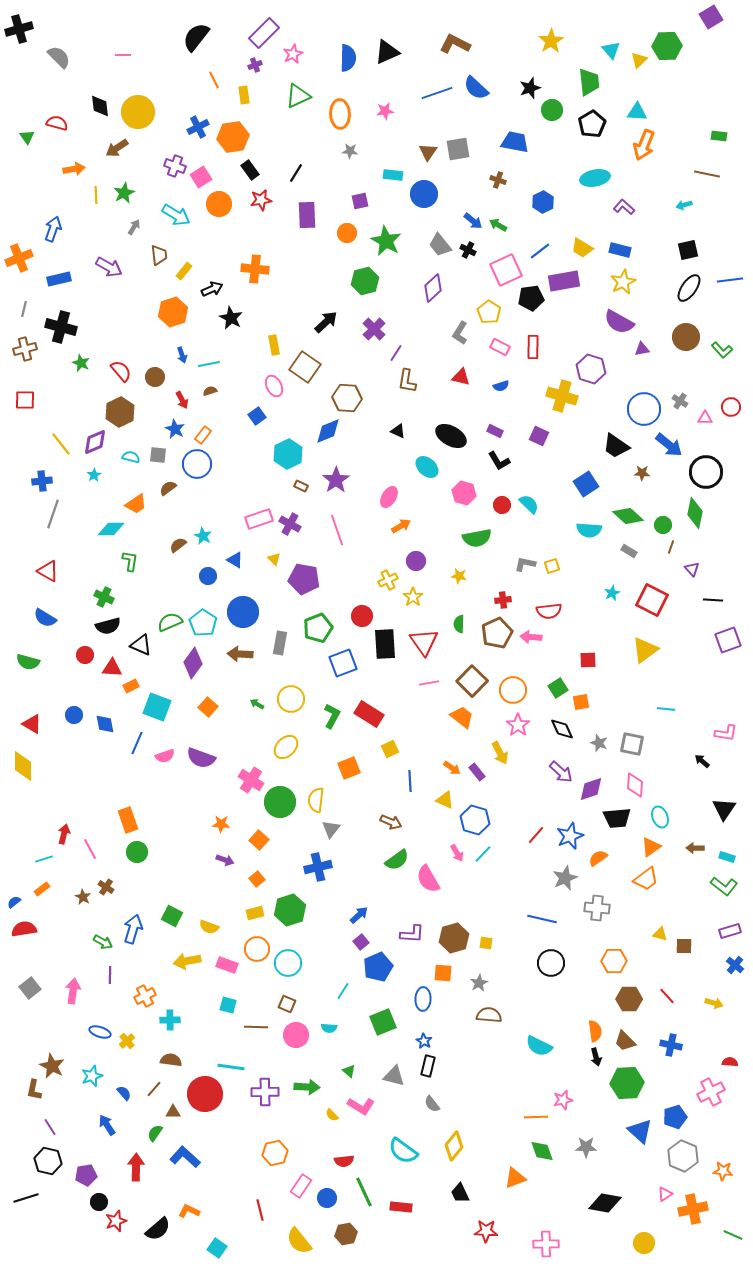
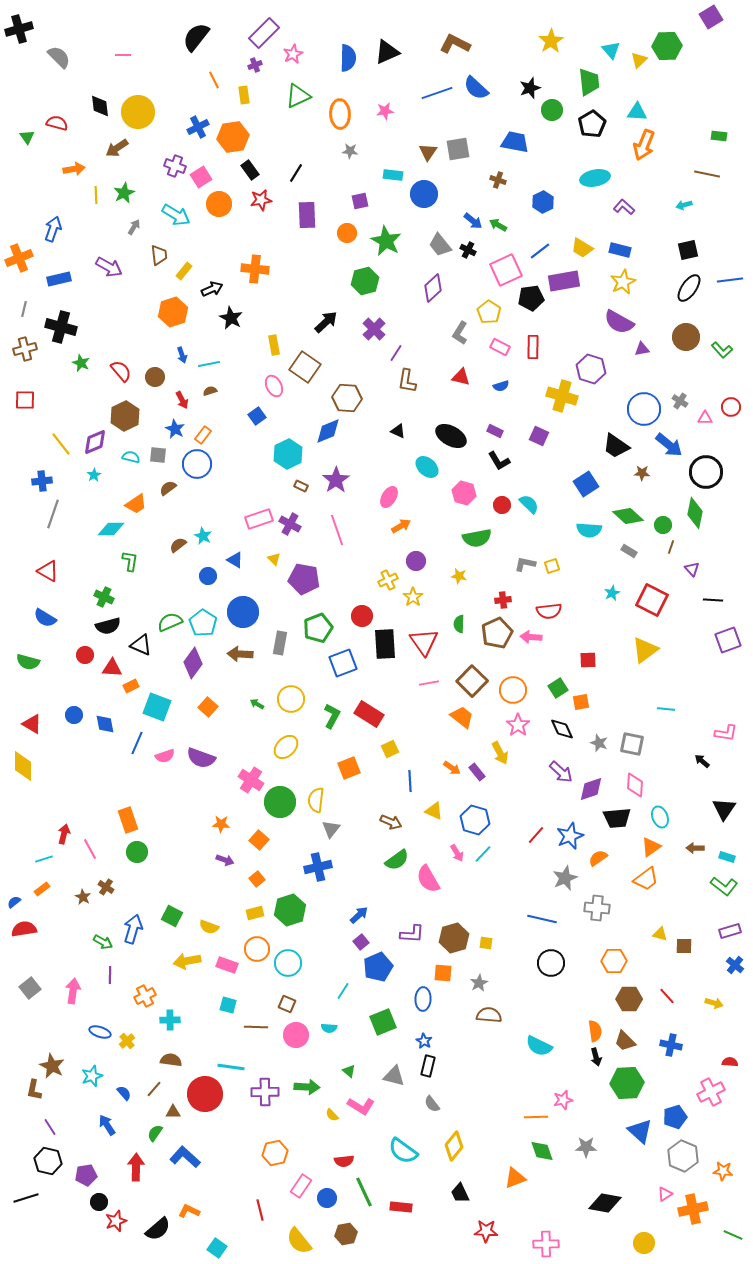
brown hexagon at (120, 412): moved 5 px right, 4 px down
yellow triangle at (445, 800): moved 11 px left, 11 px down
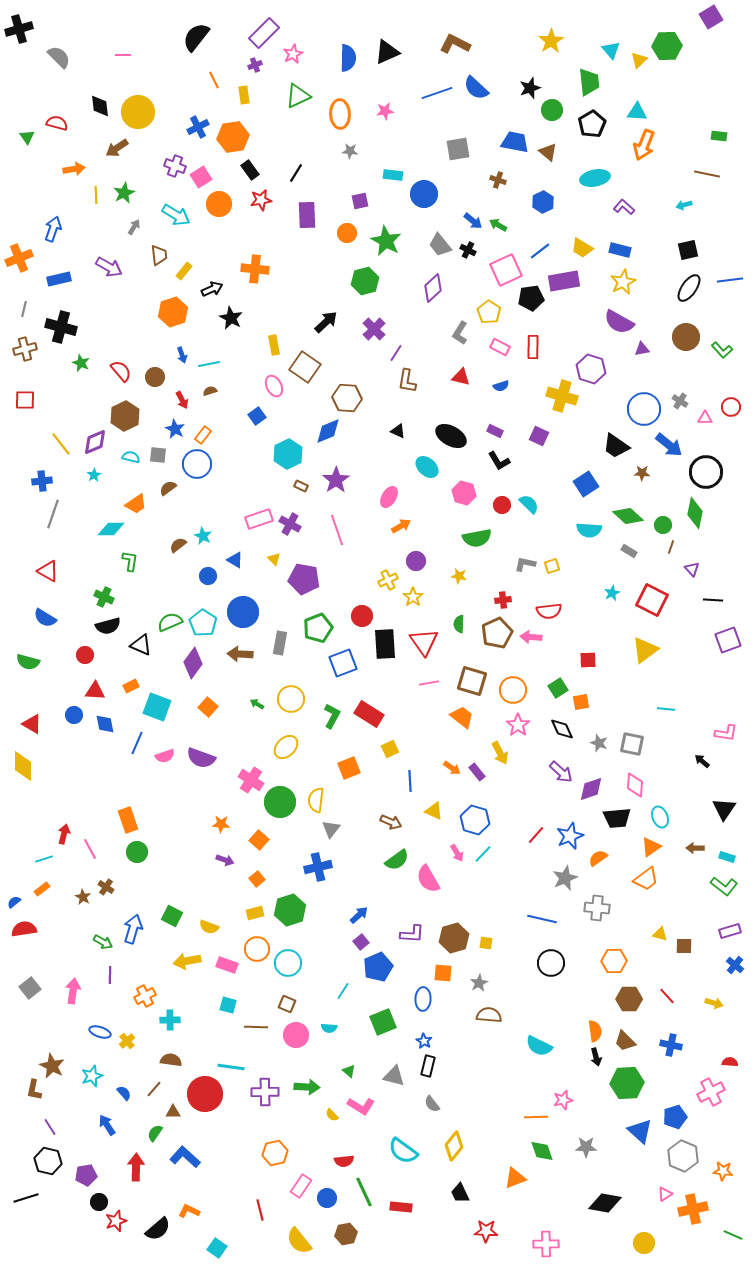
brown triangle at (428, 152): moved 120 px right; rotated 24 degrees counterclockwise
red triangle at (112, 668): moved 17 px left, 23 px down
brown square at (472, 681): rotated 28 degrees counterclockwise
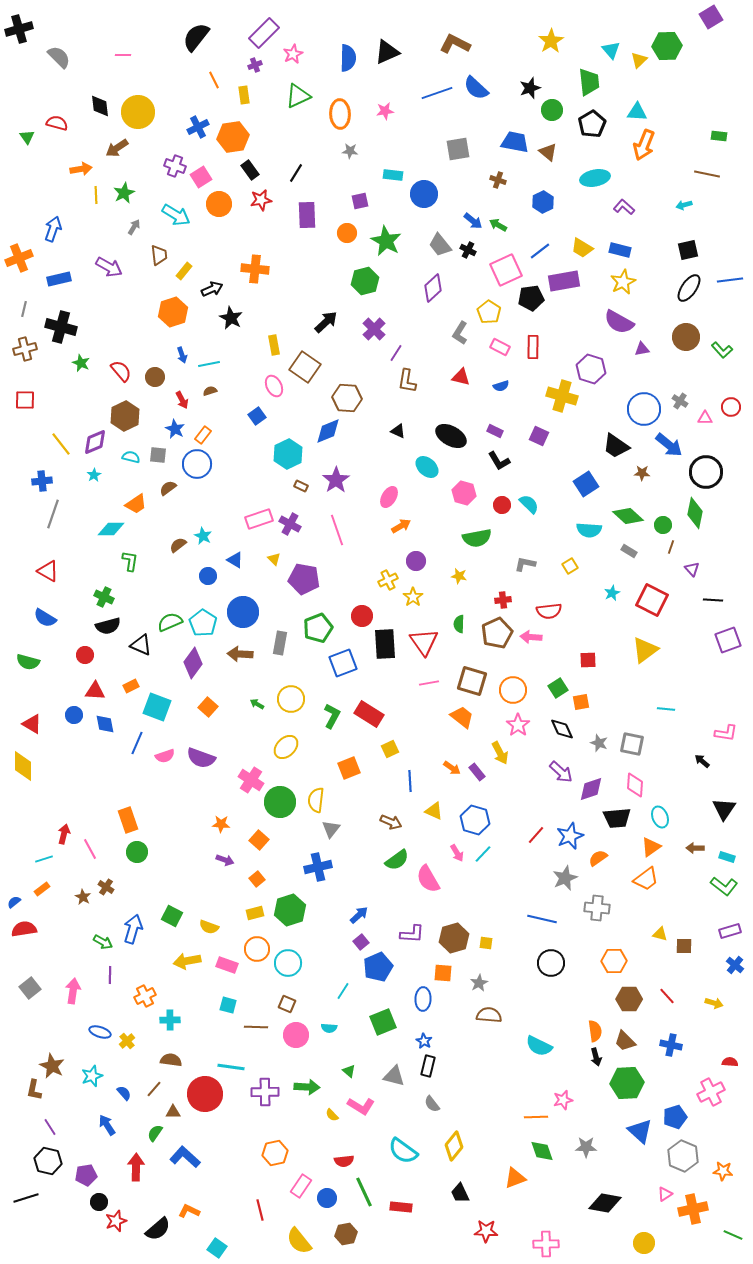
orange arrow at (74, 169): moved 7 px right
yellow square at (552, 566): moved 18 px right; rotated 14 degrees counterclockwise
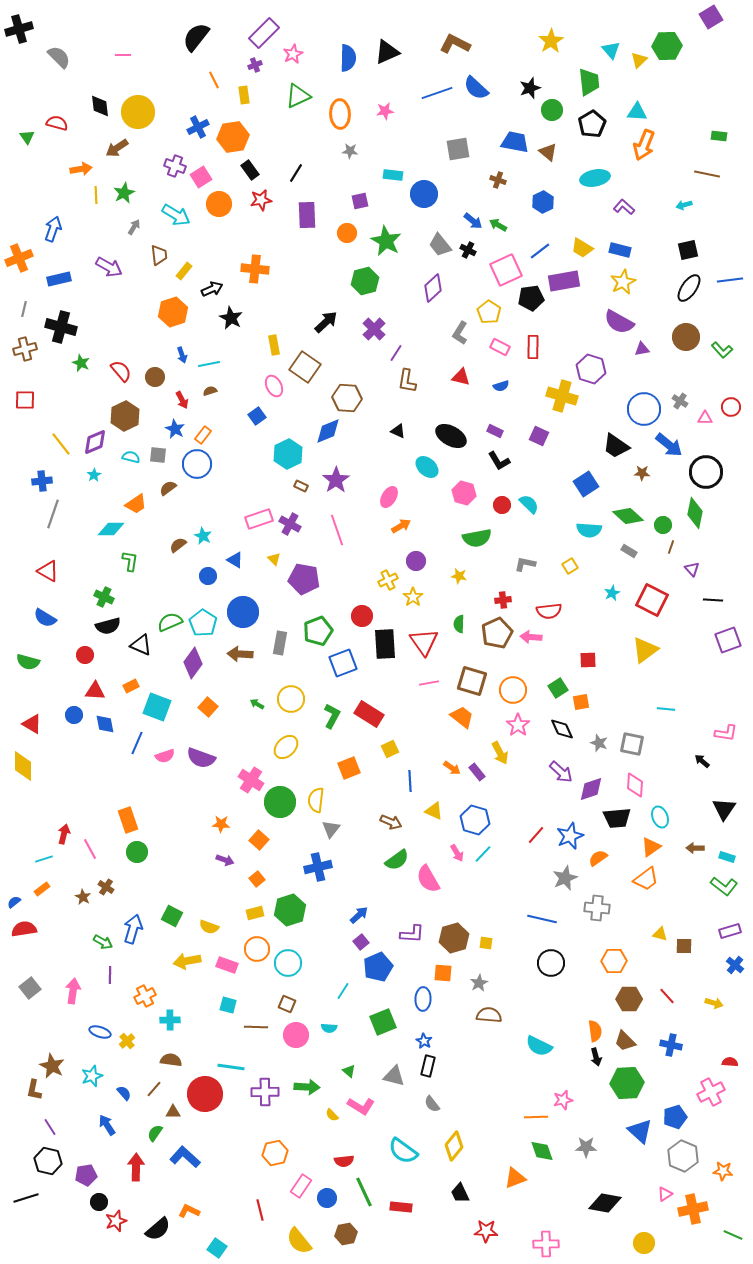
green pentagon at (318, 628): moved 3 px down
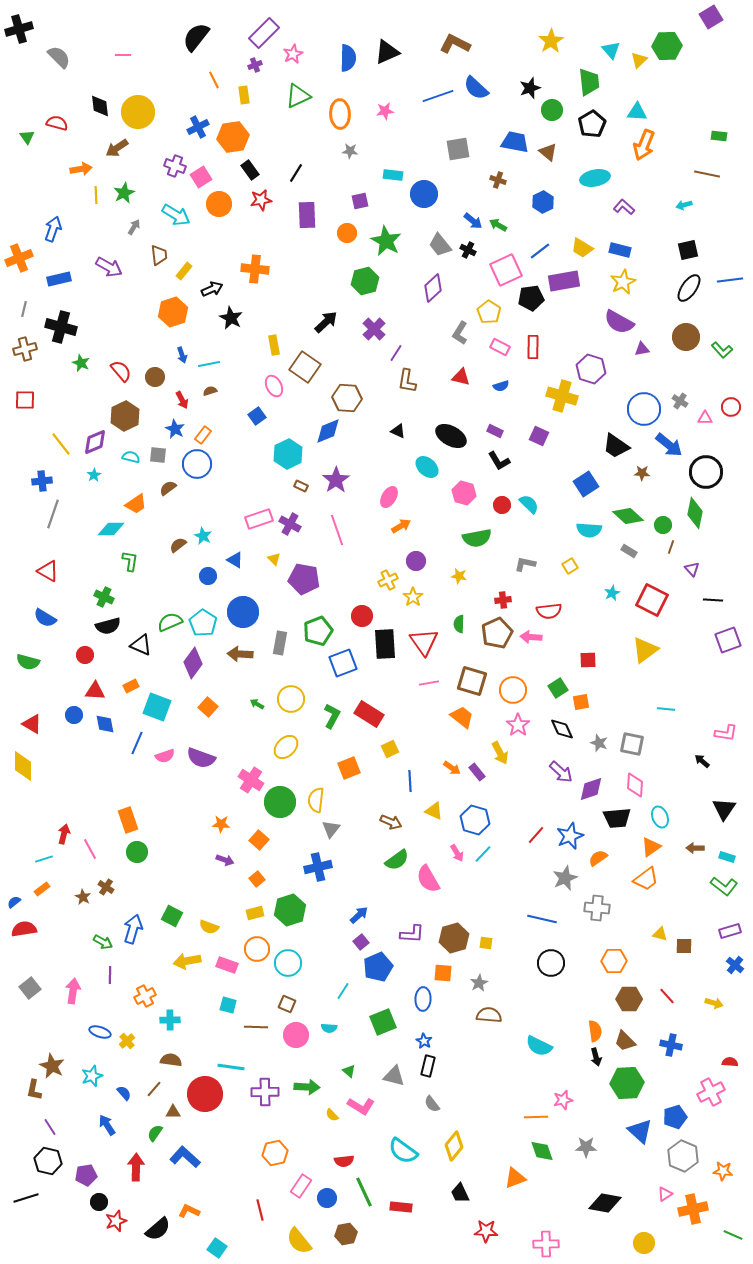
blue line at (437, 93): moved 1 px right, 3 px down
